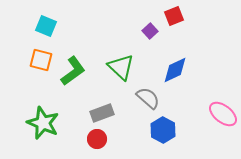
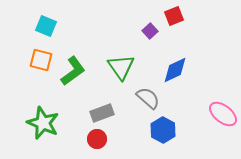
green triangle: rotated 12 degrees clockwise
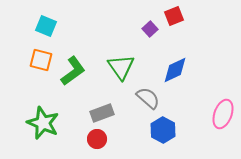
purple square: moved 2 px up
pink ellipse: rotated 72 degrees clockwise
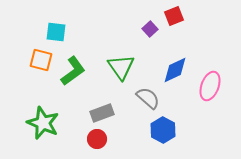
cyan square: moved 10 px right, 6 px down; rotated 15 degrees counterclockwise
pink ellipse: moved 13 px left, 28 px up
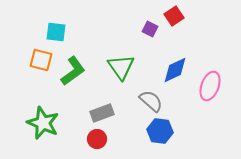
red square: rotated 12 degrees counterclockwise
purple square: rotated 21 degrees counterclockwise
gray semicircle: moved 3 px right, 3 px down
blue hexagon: moved 3 px left, 1 px down; rotated 20 degrees counterclockwise
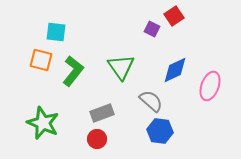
purple square: moved 2 px right
green L-shape: rotated 16 degrees counterclockwise
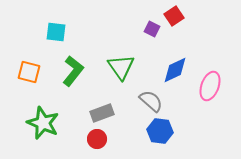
orange square: moved 12 px left, 12 px down
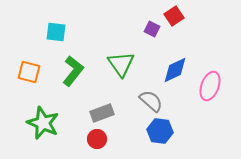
green triangle: moved 3 px up
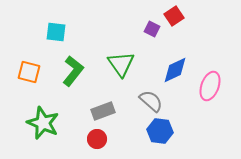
gray rectangle: moved 1 px right, 2 px up
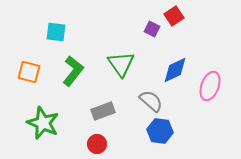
red circle: moved 5 px down
